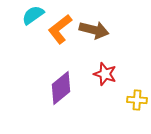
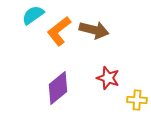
orange L-shape: moved 1 px left, 2 px down
red star: moved 3 px right, 4 px down
purple diamond: moved 3 px left
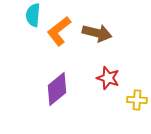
cyan semicircle: rotated 50 degrees counterclockwise
brown arrow: moved 3 px right, 3 px down
purple diamond: moved 1 px left, 1 px down
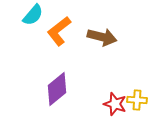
cyan semicircle: rotated 145 degrees counterclockwise
brown arrow: moved 5 px right, 4 px down
red star: moved 7 px right, 26 px down
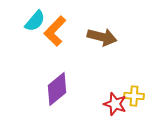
cyan semicircle: moved 2 px right, 6 px down
orange L-shape: moved 4 px left; rotated 8 degrees counterclockwise
yellow cross: moved 3 px left, 4 px up
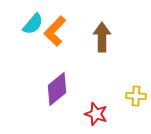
cyan semicircle: moved 2 px left, 3 px down
brown arrow: rotated 104 degrees counterclockwise
yellow cross: moved 2 px right
red star: moved 19 px left, 10 px down
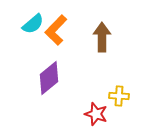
cyan semicircle: rotated 10 degrees clockwise
orange L-shape: moved 1 px right, 1 px up
purple diamond: moved 8 px left, 11 px up
yellow cross: moved 17 px left
